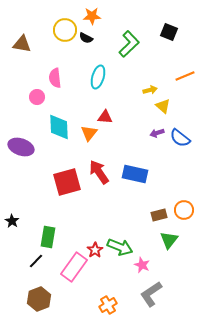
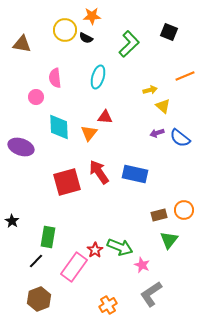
pink circle: moved 1 px left
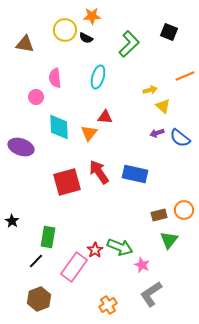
brown triangle: moved 3 px right
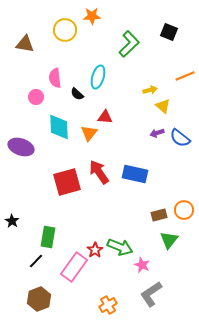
black semicircle: moved 9 px left, 56 px down; rotated 16 degrees clockwise
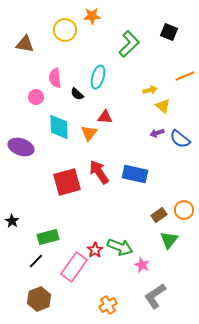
blue semicircle: moved 1 px down
brown rectangle: rotated 21 degrees counterclockwise
green rectangle: rotated 65 degrees clockwise
gray L-shape: moved 4 px right, 2 px down
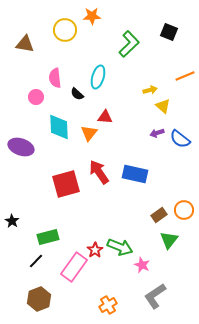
red square: moved 1 px left, 2 px down
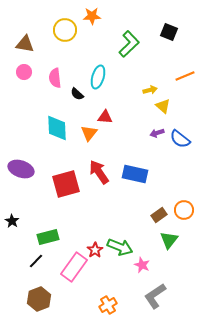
pink circle: moved 12 px left, 25 px up
cyan diamond: moved 2 px left, 1 px down
purple ellipse: moved 22 px down
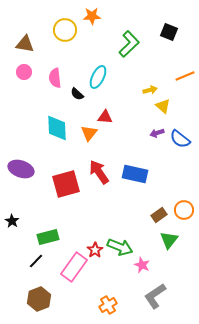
cyan ellipse: rotated 10 degrees clockwise
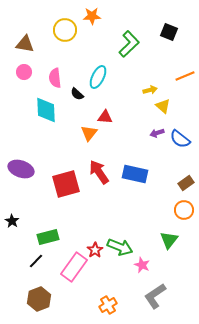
cyan diamond: moved 11 px left, 18 px up
brown rectangle: moved 27 px right, 32 px up
